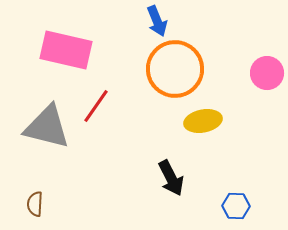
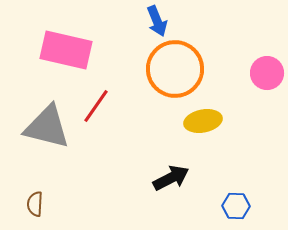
black arrow: rotated 90 degrees counterclockwise
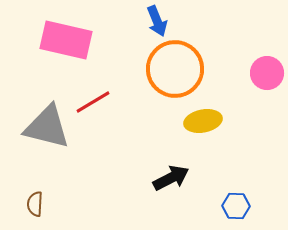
pink rectangle: moved 10 px up
red line: moved 3 px left, 4 px up; rotated 24 degrees clockwise
